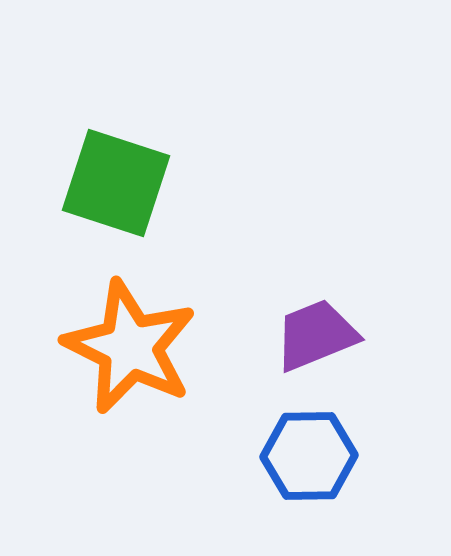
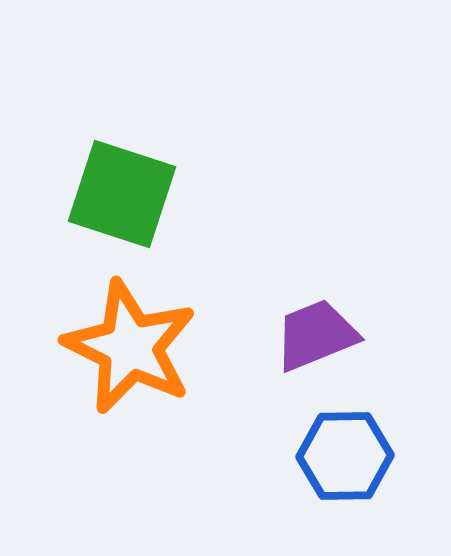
green square: moved 6 px right, 11 px down
blue hexagon: moved 36 px right
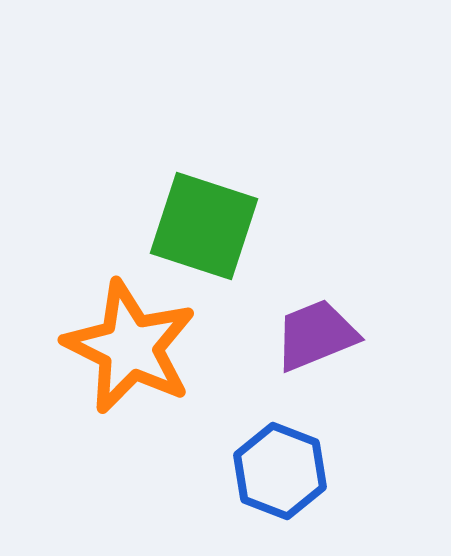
green square: moved 82 px right, 32 px down
blue hexagon: moved 65 px left, 15 px down; rotated 22 degrees clockwise
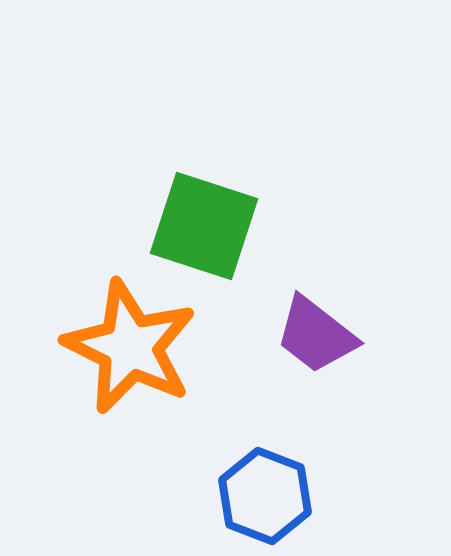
purple trapezoid: rotated 120 degrees counterclockwise
blue hexagon: moved 15 px left, 25 px down
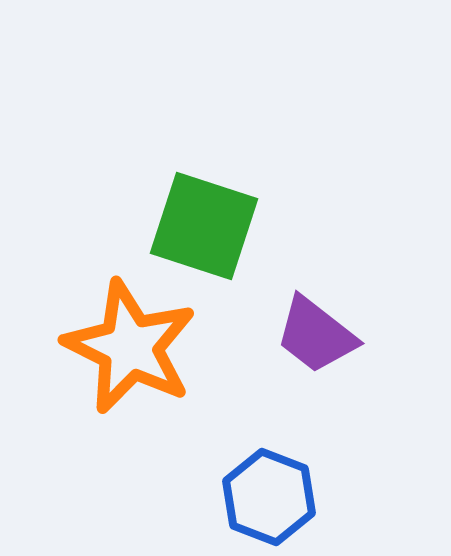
blue hexagon: moved 4 px right, 1 px down
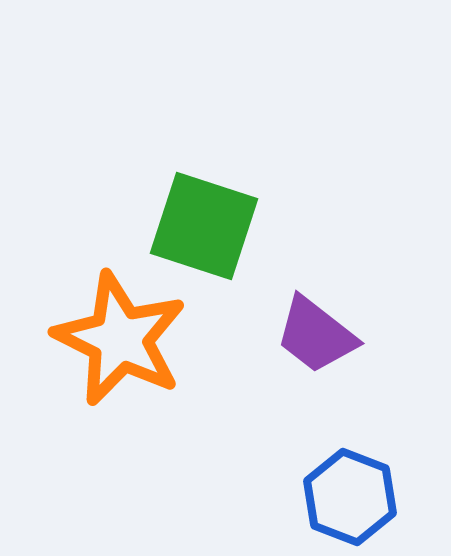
orange star: moved 10 px left, 8 px up
blue hexagon: moved 81 px right
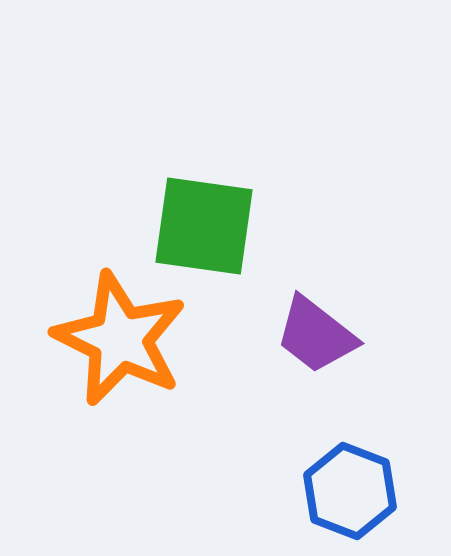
green square: rotated 10 degrees counterclockwise
blue hexagon: moved 6 px up
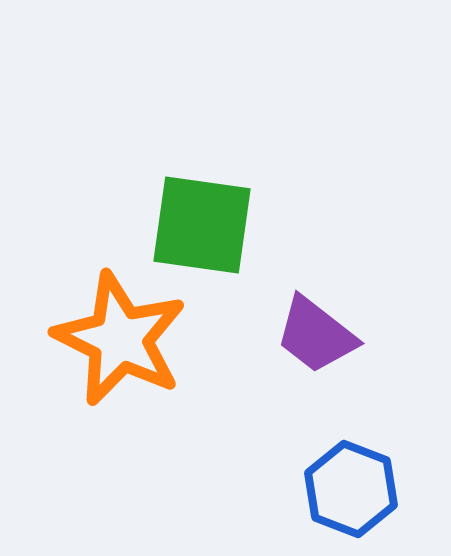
green square: moved 2 px left, 1 px up
blue hexagon: moved 1 px right, 2 px up
